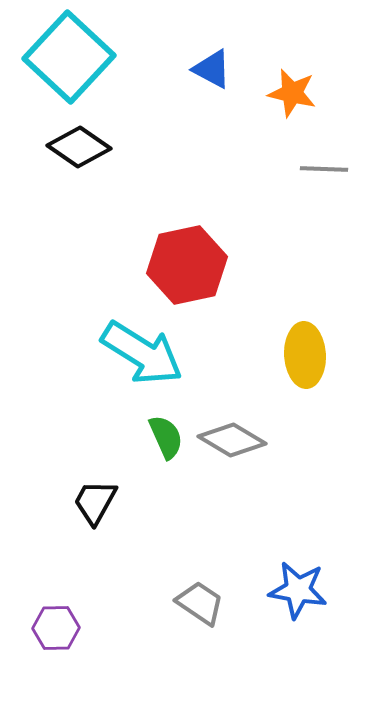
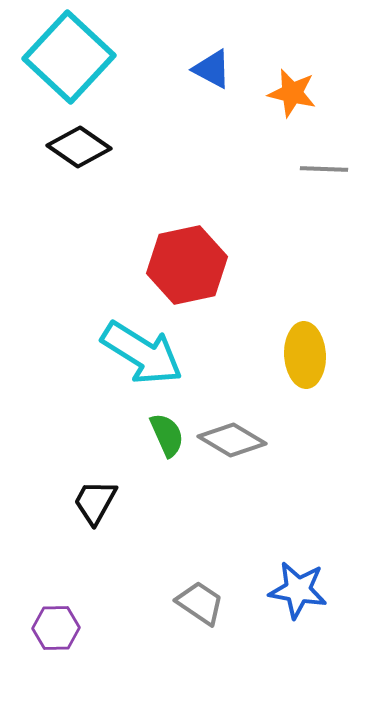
green semicircle: moved 1 px right, 2 px up
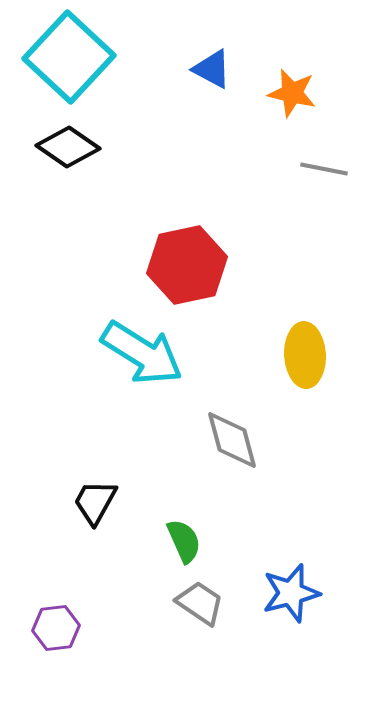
black diamond: moved 11 px left
gray line: rotated 9 degrees clockwise
green semicircle: moved 17 px right, 106 px down
gray diamond: rotated 44 degrees clockwise
blue star: moved 7 px left, 3 px down; rotated 24 degrees counterclockwise
purple hexagon: rotated 6 degrees counterclockwise
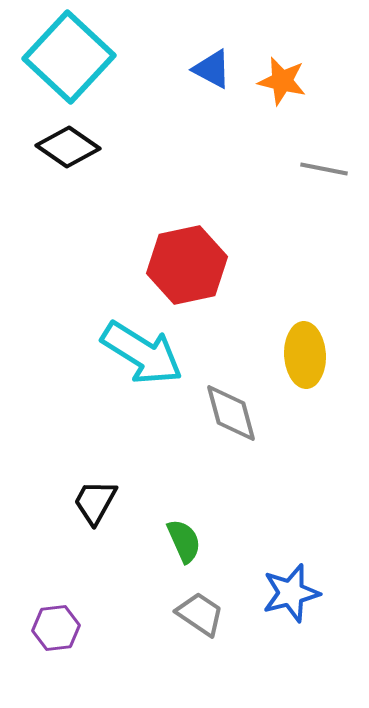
orange star: moved 10 px left, 12 px up
gray diamond: moved 1 px left, 27 px up
gray trapezoid: moved 11 px down
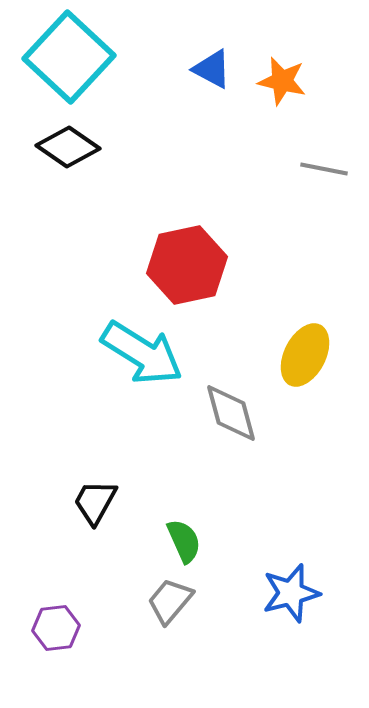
yellow ellipse: rotated 30 degrees clockwise
gray trapezoid: moved 30 px left, 13 px up; rotated 84 degrees counterclockwise
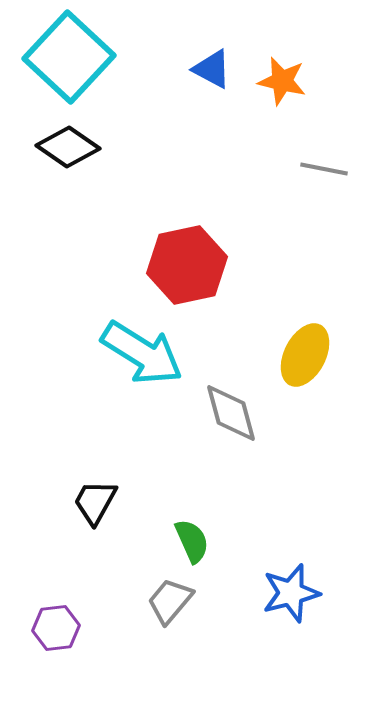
green semicircle: moved 8 px right
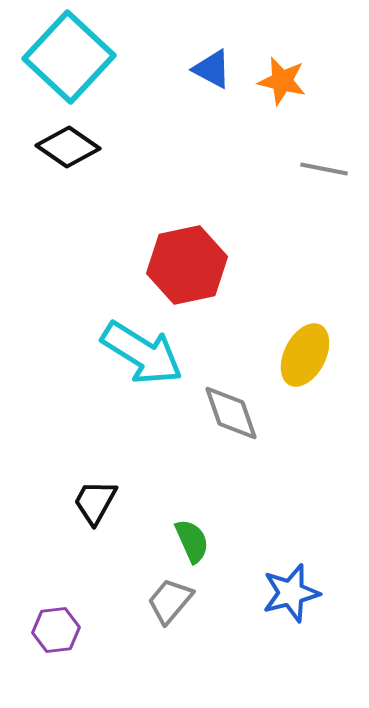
gray diamond: rotated 4 degrees counterclockwise
purple hexagon: moved 2 px down
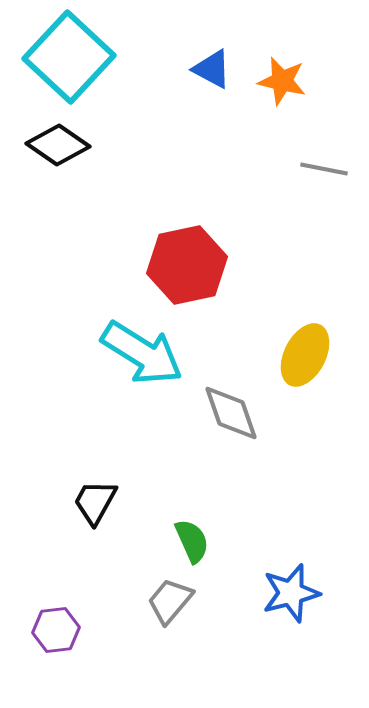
black diamond: moved 10 px left, 2 px up
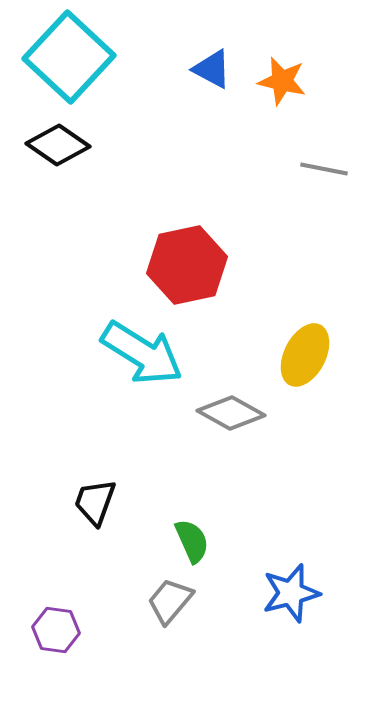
gray diamond: rotated 42 degrees counterclockwise
black trapezoid: rotated 9 degrees counterclockwise
purple hexagon: rotated 15 degrees clockwise
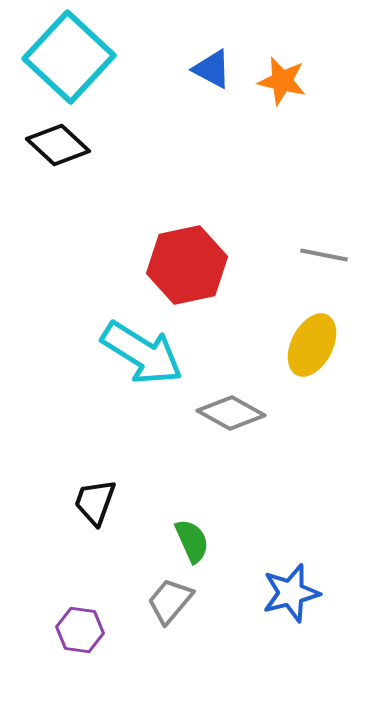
black diamond: rotated 8 degrees clockwise
gray line: moved 86 px down
yellow ellipse: moved 7 px right, 10 px up
purple hexagon: moved 24 px right
